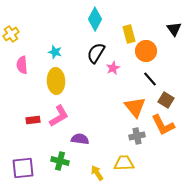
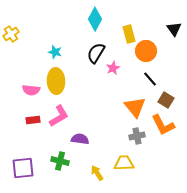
pink semicircle: moved 9 px right, 25 px down; rotated 78 degrees counterclockwise
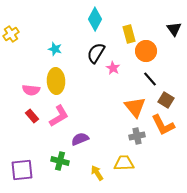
cyan star: moved 3 px up
pink star: rotated 16 degrees counterclockwise
red rectangle: moved 1 px left, 4 px up; rotated 56 degrees clockwise
purple semicircle: rotated 30 degrees counterclockwise
purple square: moved 1 px left, 2 px down
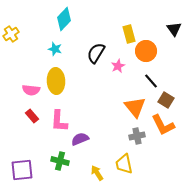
cyan diamond: moved 31 px left; rotated 15 degrees clockwise
pink star: moved 5 px right, 2 px up; rotated 16 degrees clockwise
black line: moved 1 px right, 2 px down
pink L-shape: moved 5 px down; rotated 125 degrees clockwise
yellow trapezoid: moved 1 px down; rotated 100 degrees counterclockwise
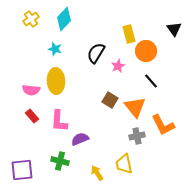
yellow cross: moved 20 px right, 15 px up
brown square: moved 56 px left
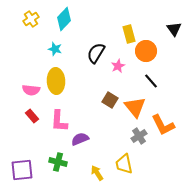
gray cross: moved 2 px right; rotated 21 degrees counterclockwise
green cross: moved 2 px left, 1 px down
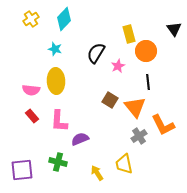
black line: moved 3 px left, 1 px down; rotated 35 degrees clockwise
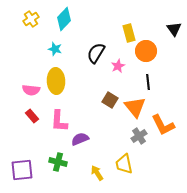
yellow rectangle: moved 1 px up
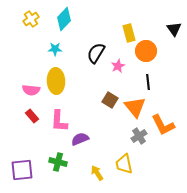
cyan star: rotated 16 degrees counterclockwise
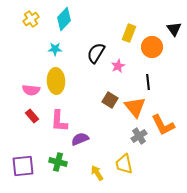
yellow rectangle: rotated 36 degrees clockwise
orange circle: moved 6 px right, 4 px up
purple square: moved 1 px right, 4 px up
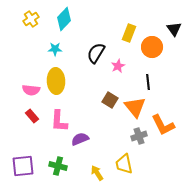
gray cross: rotated 14 degrees clockwise
green cross: moved 4 px down
